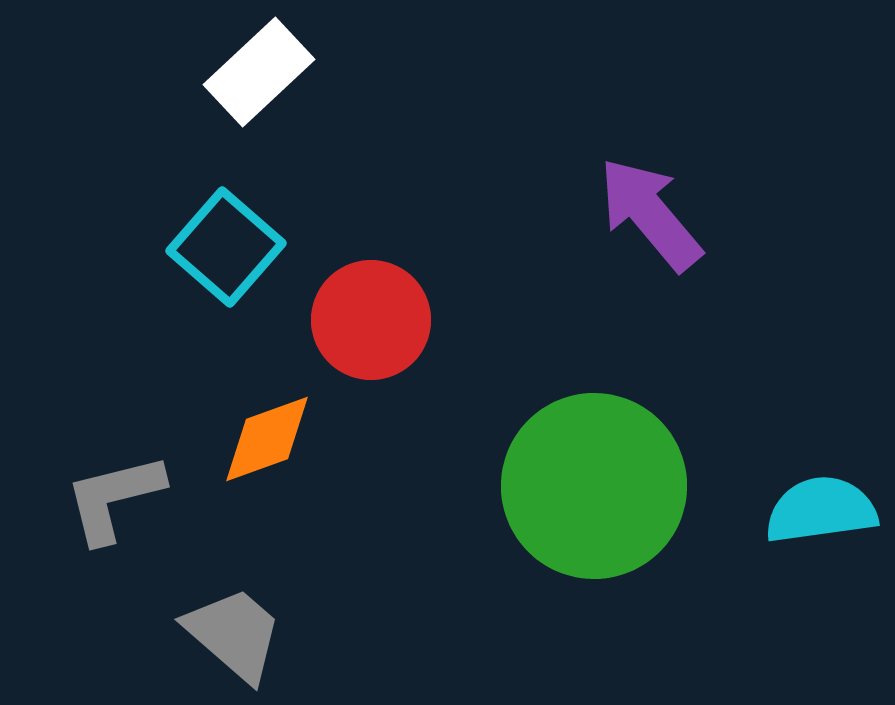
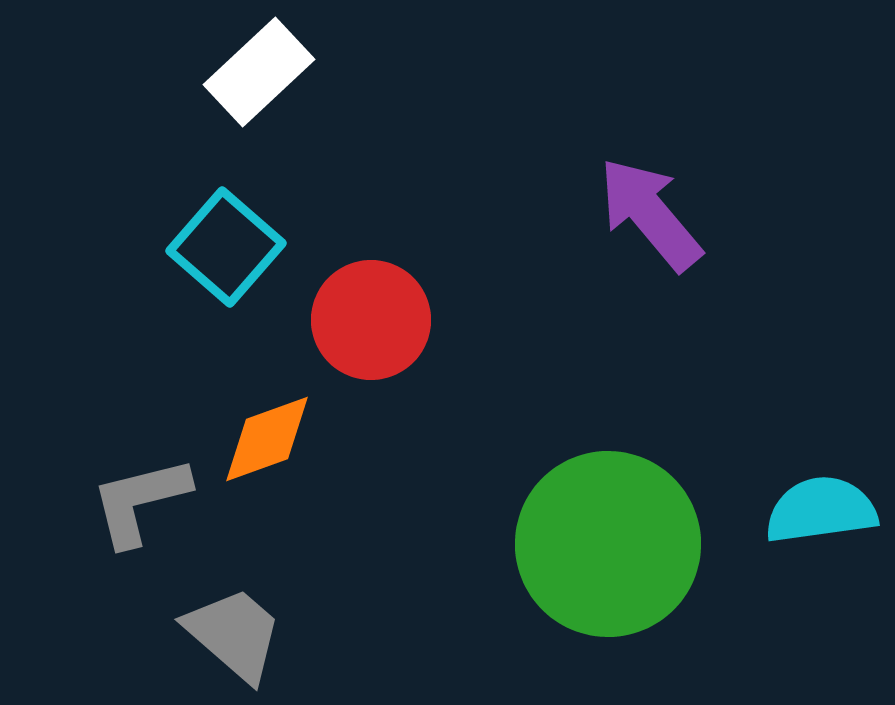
green circle: moved 14 px right, 58 px down
gray L-shape: moved 26 px right, 3 px down
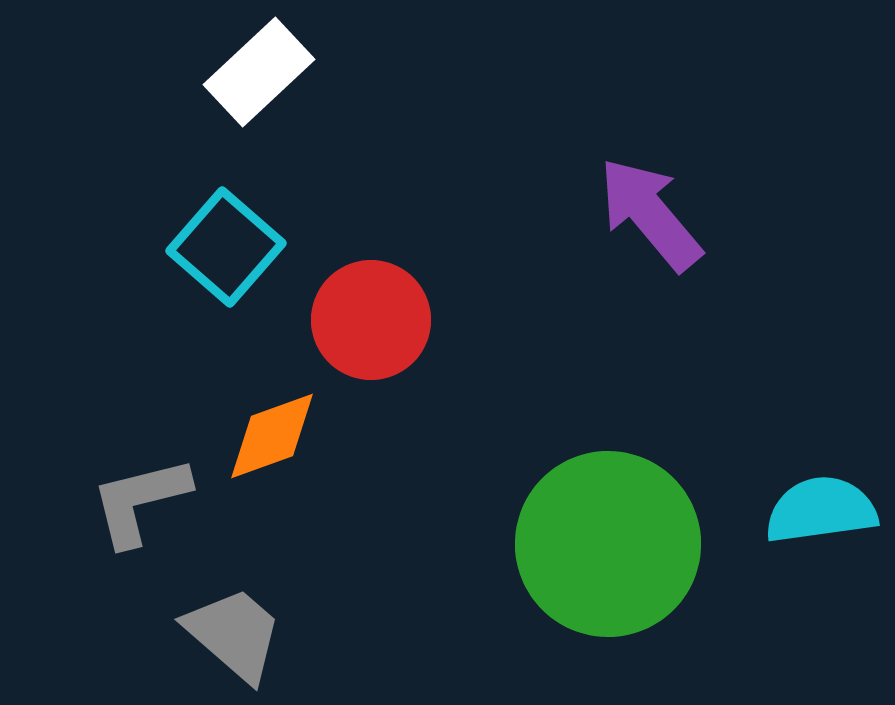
orange diamond: moved 5 px right, 3 px up
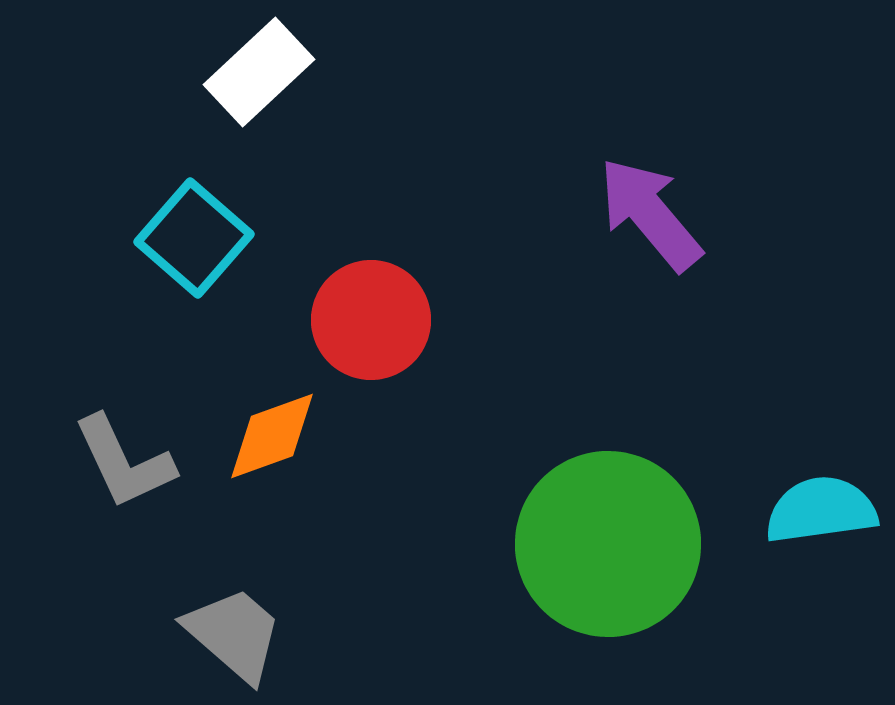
cyan square: moved 32 px left, 9 px up
gray L-shape: moved 16 px left, 39 px up; rotated 101 degrees counterclockwise
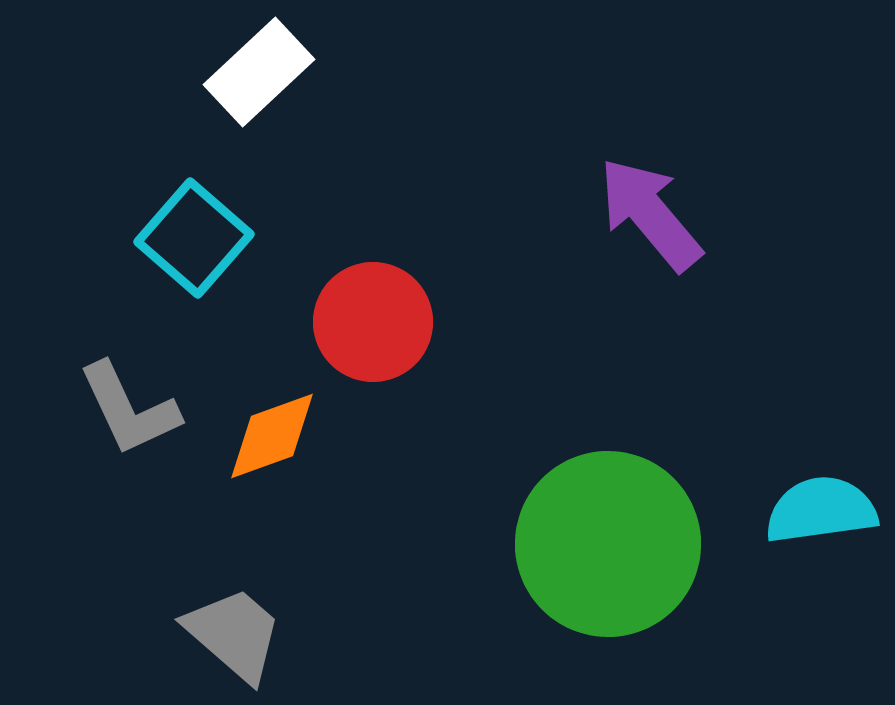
red circle: moved 2 px right, 2 px down
gray L-shape: moved 5 px right, 53 px up
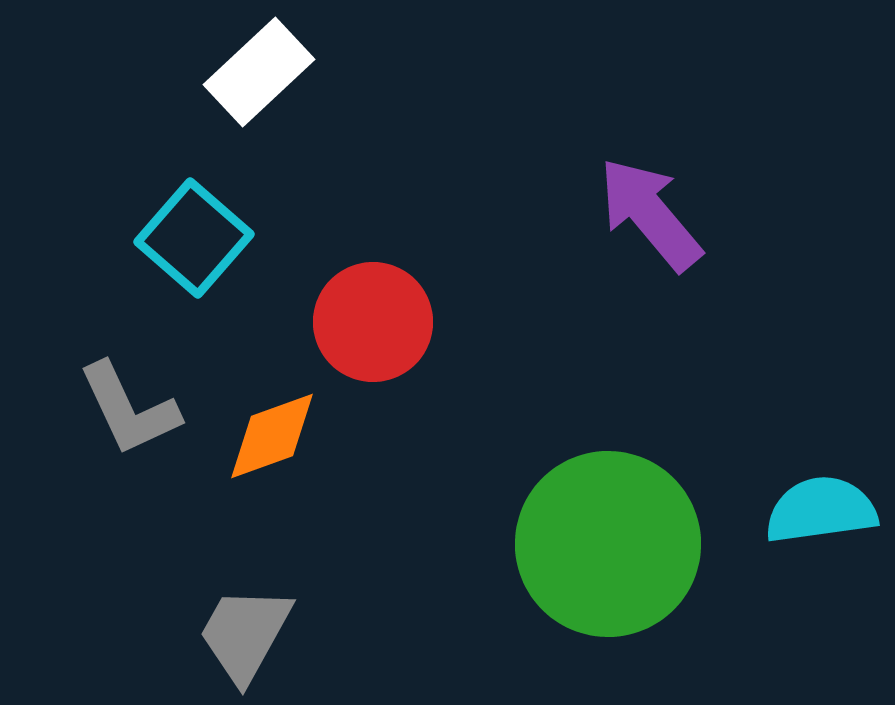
gray trapezoid: moved 11 px right; rotated 102 degrees counterclockwise
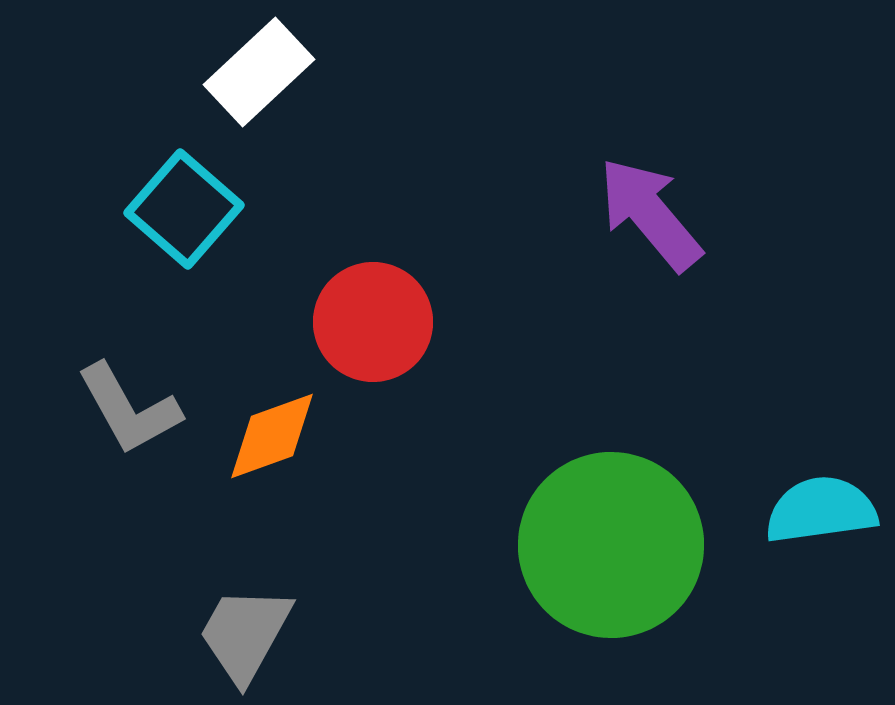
cyan square: moved 10 px left, 29 px up
gray L-shape: rotated 4 degrees counterclockwise
green circle: moved 3 px right, 1 px down
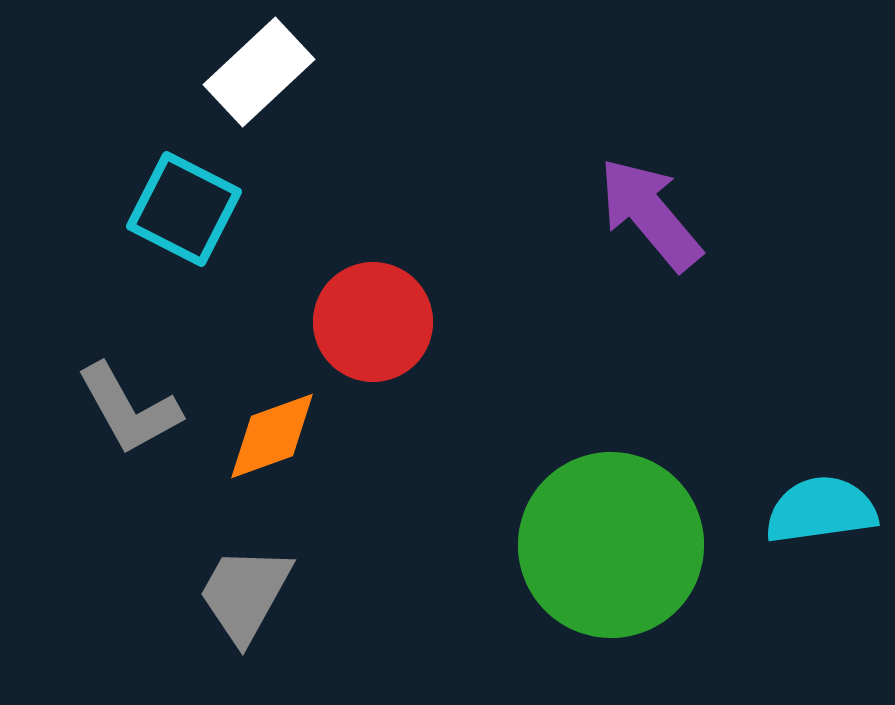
cyan square: rotated 14 degrees counterclockwise
gray trapezoid: moved 40 px up
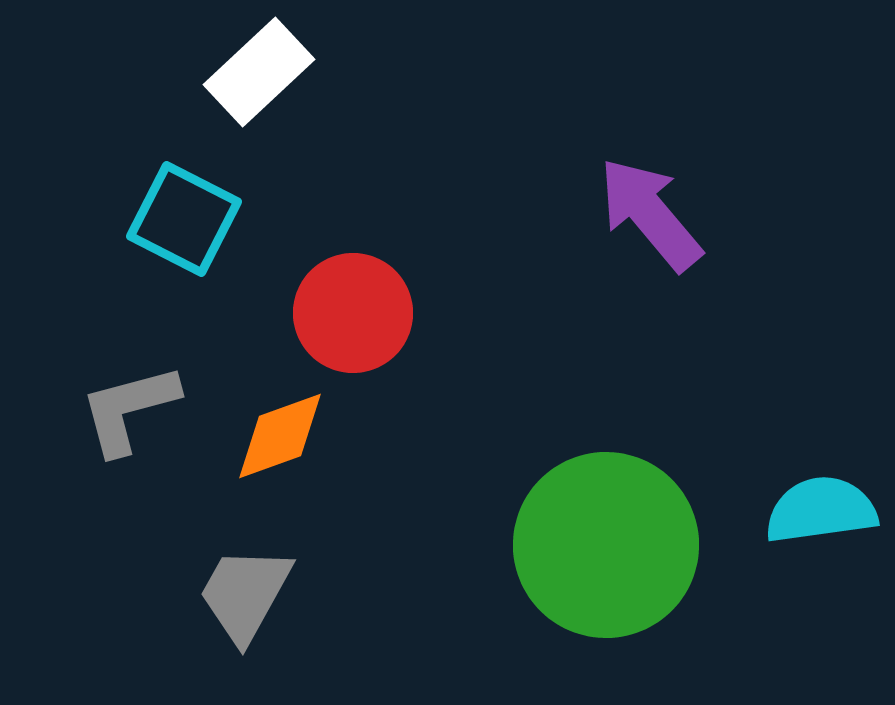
cyan square: moved 10 px down
red circle: moved 20 px left, 9 px up
gray L-shape: rotated 104 degrees clockwise
orange diamond: moved 8 px right
green circle: moved 5 px left
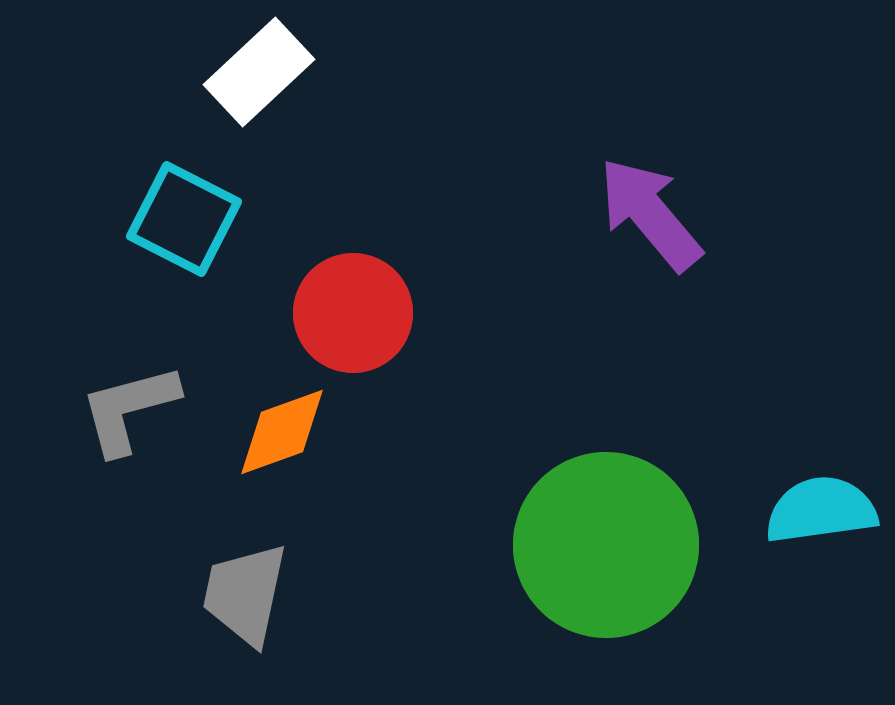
orange diamond: moved 2 px right, 4 px up
gray trapezoid: rotated 17 degrees counterclockwise
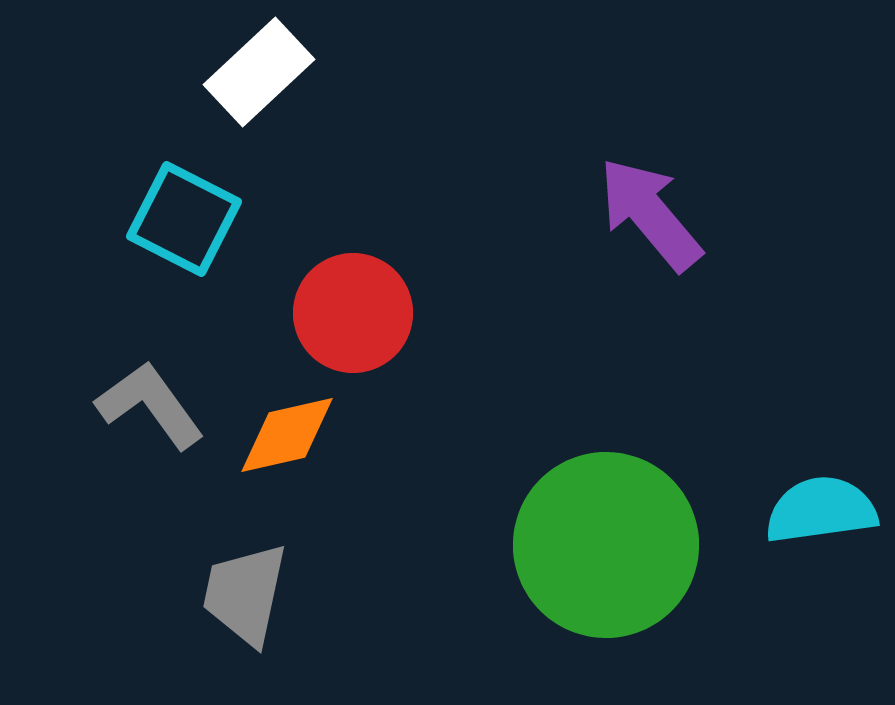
gray L-shape: moved 21 px right, 4 px up; rotated 69 degrees clockwise
orange diamond: moved 5 px right, 3 px down; rotated 7 degrees clockwise
